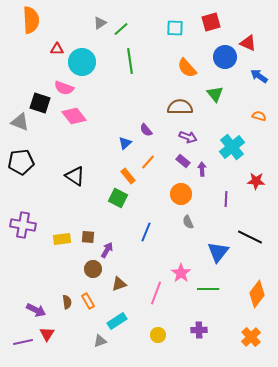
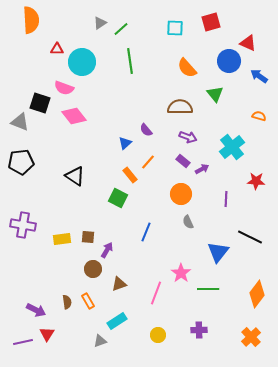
blue circle at (225, 57): moved 4 px right, 4 px down
purple arrow at (202, 169): rotated 64 degrees clockwise
orange rectangle at (128, 176): moved 2 px right, 1 px up
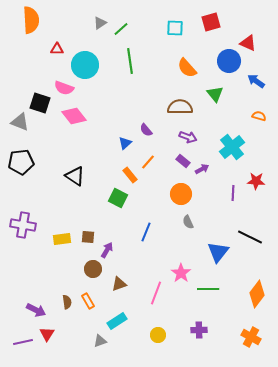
cyan circle at (82, 62): moved 3 px right, 3 px down
blue arrow at (259, 76): moved 3 px left, 5 px down
purple line at (226, 199): moved 7 px right, 6 px up
orange cross at (251, 337): rotated 18 degrees counterclockwise
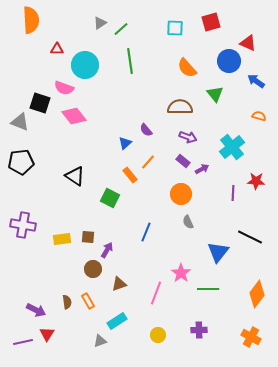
green square at (118, 198): moved 8 px left
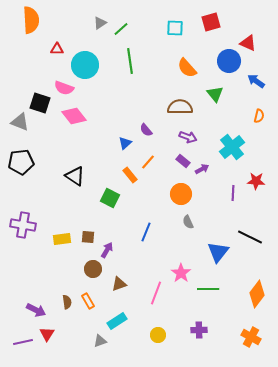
orange semicircle at (259, 116): rotated 88 degrees clockwise
